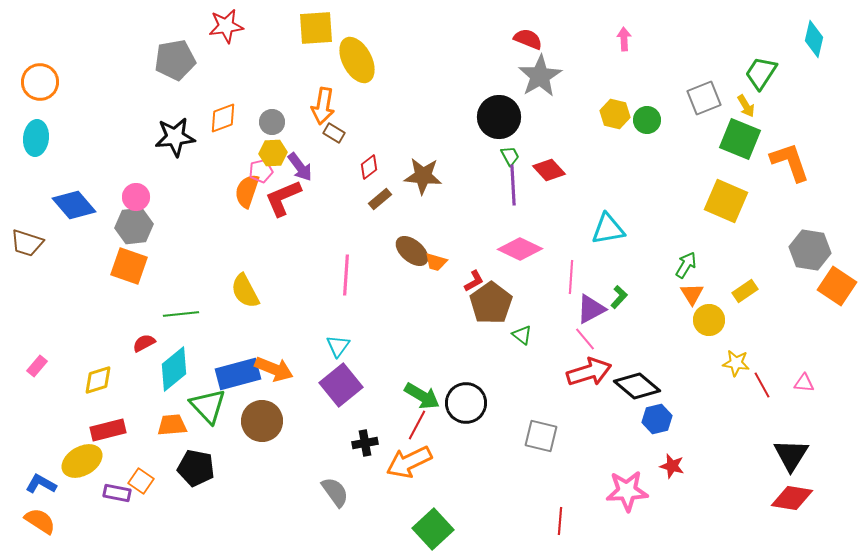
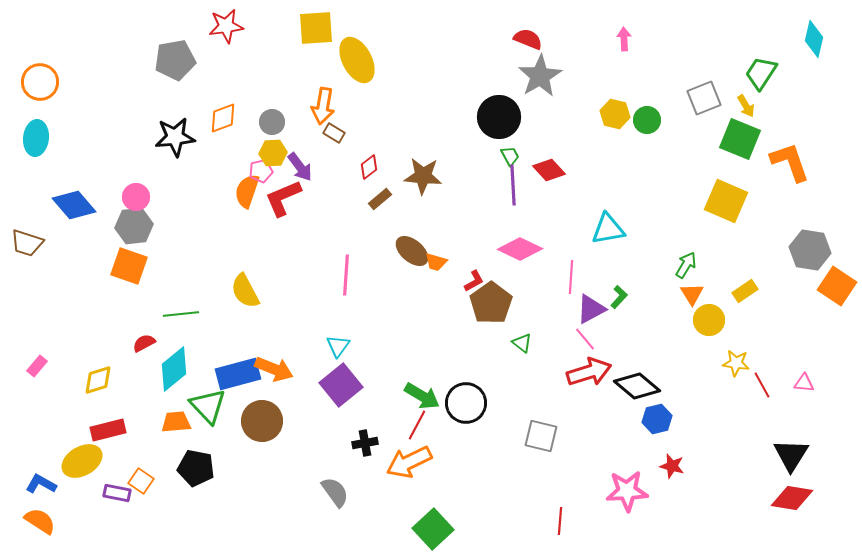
green triangle at (522, 335): moved 8 px down
orange trapezoid at (172, 425): moved 4 px right, 3 px up
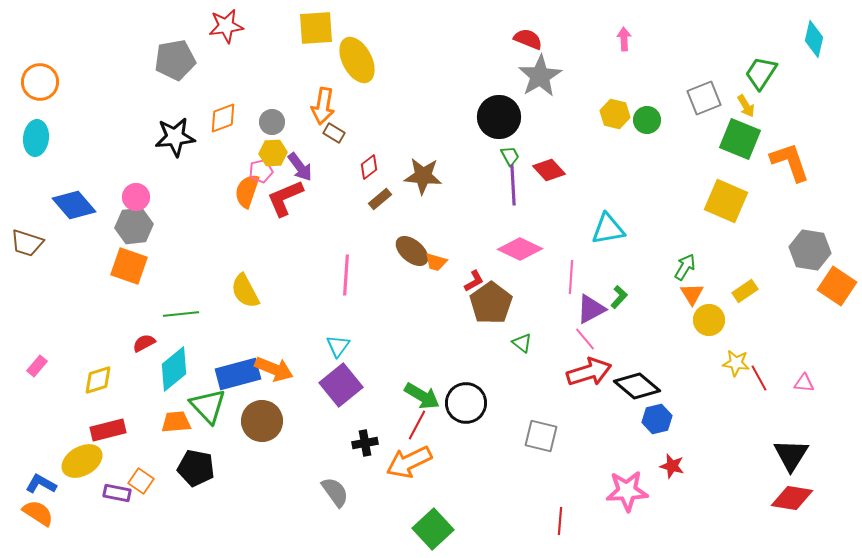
red L-shape at (283, 198): moved 2 px right
green arrow at (686, 265): moved 1 px left, 2 px down
red line at (762, 385): moved 3 px left, 7 px up
orange semicircle at (40, 521): moved 2 px left, 8 px up
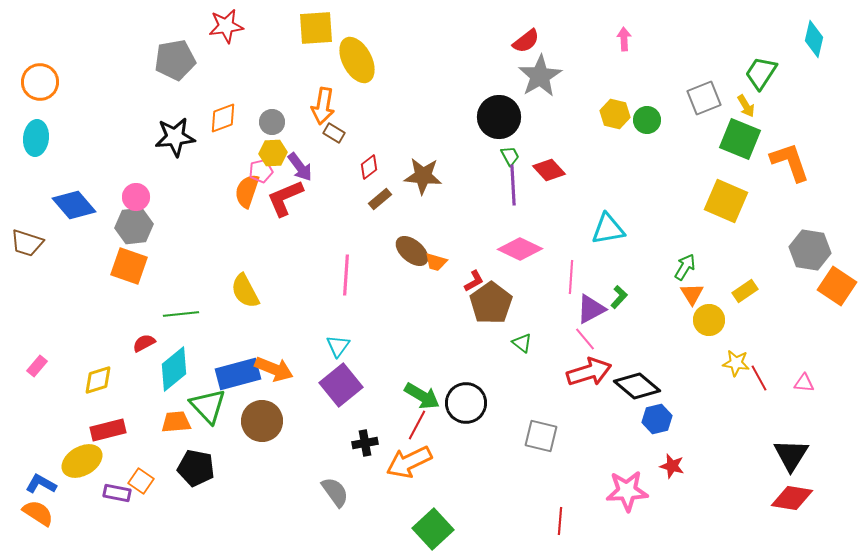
red semicircle at (528, 39): moved 2 px left, 2 px down; rotated 120 degrees clockwise
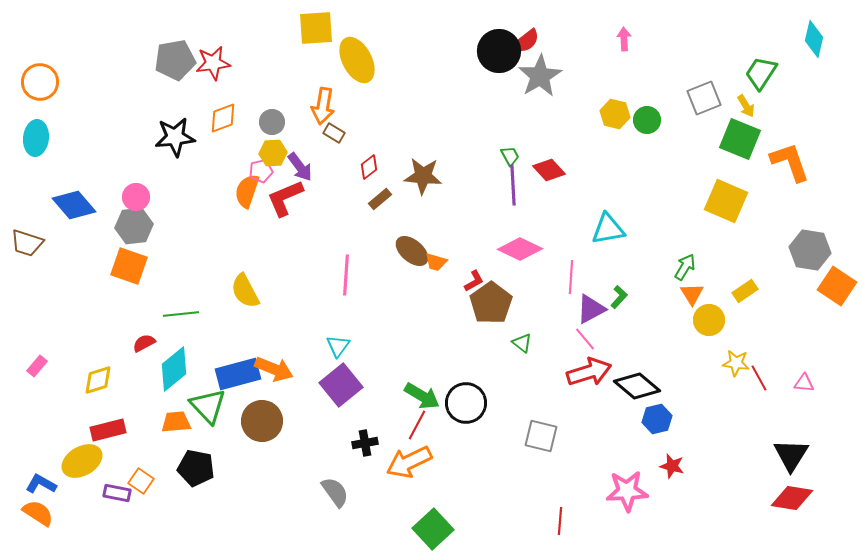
red star at (226, 26): moved 13 px left, 37 px down
black circle at (499, 117): moved 66 px up
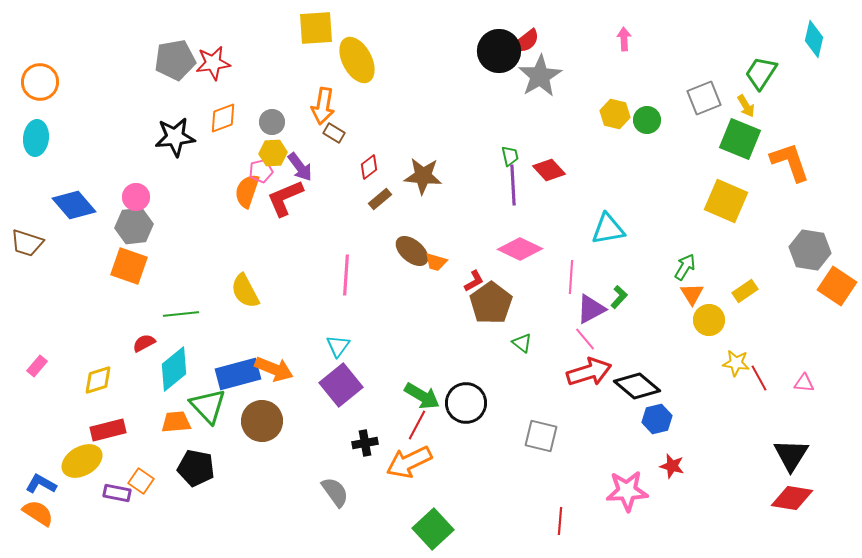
green trapezoid at (510, 156): rotated 15 degrees clockwise
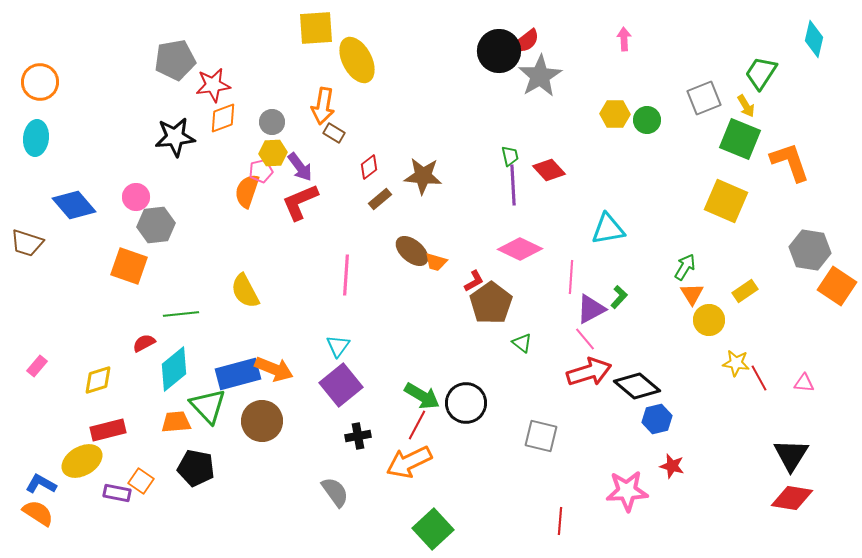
red star at (213, 63): moved 22 px down
yellow hexagon at (615, 114): rotated 12 degrees counterclockwise
red L-shape at (285, 198): moved 15 px right, 4 px down
gray hexagon at (134, 226): moved 22 px right, 1 px up
black cross at (365, 443): moved 7 px left, 7 px up
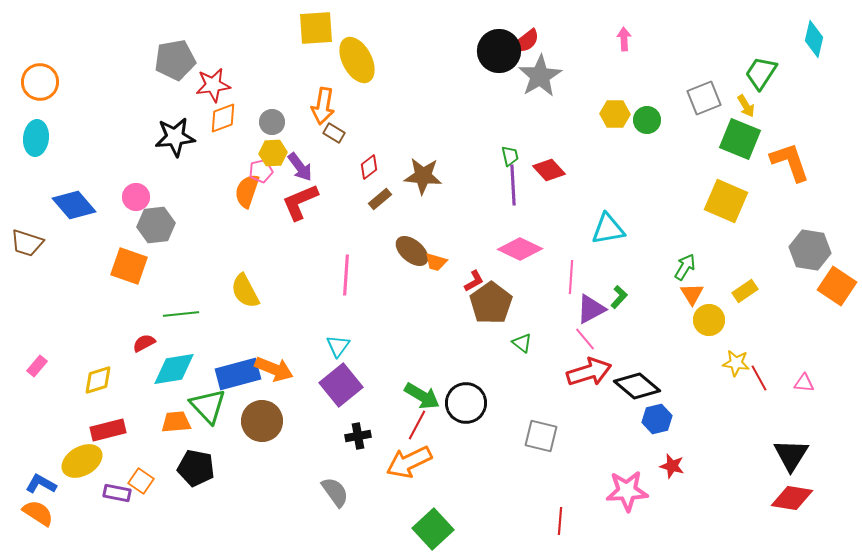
cyan diamond at (174, 369): rotated 30 degrees clockwise
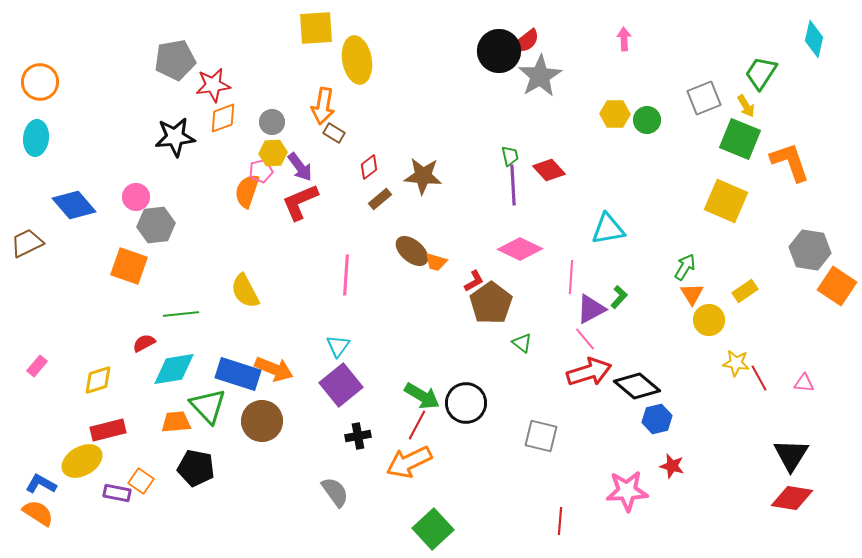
yellow ellipse at (357, 60): rotated 18 degrees clockwise
brown trapezoid at (27, 243): rotated 136 degrees clockwise
blue rectangle at (238, 374): rotated 33 degrees clockwise
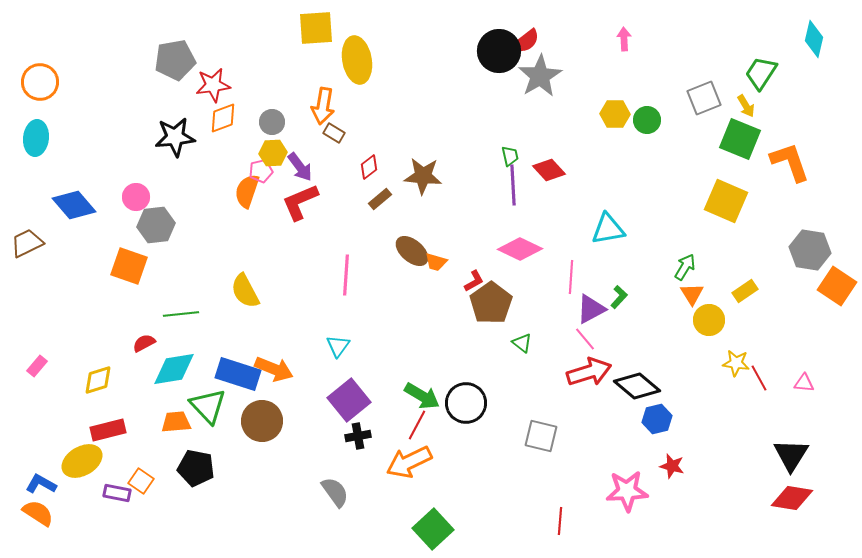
purple square at (341, 385): moved 8 px right, 15 px down
